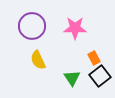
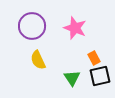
pink star: rotated 20 degrees clockwise
black square: rotated 25 degrees clockwise
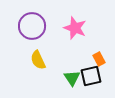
orange rectangle: moved 5 px right, 1 px down
black square: moved 9 px left
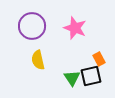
yellow semicircle: rotated 12 degrees clockwise
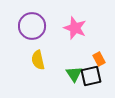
green triangle: moved 2 px right, 4 px up
